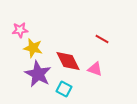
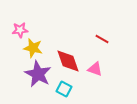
red diamond: rotated 8 degrees clockwise
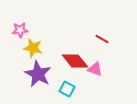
red diamond: moved 7 px right; rotated 20 degrees counterclockwise
cyan square: moved 3 px right
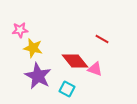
purple star: moved 2 px down
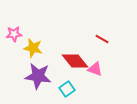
pink star: moved 6 px left, 4 px down
purple star: rotated 20 degrees counterclockwise
cyan square: rotated 28 degrees clockwise
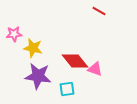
red line: moved 3 px left, 28 px up
cyan square: rotated 28 degrees clockwise
